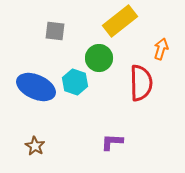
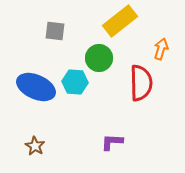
cyan hexagon: rotated 15 degrees counterclockwise
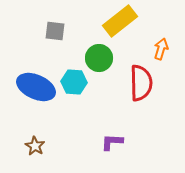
cyan hexagon: moved 1 px left
